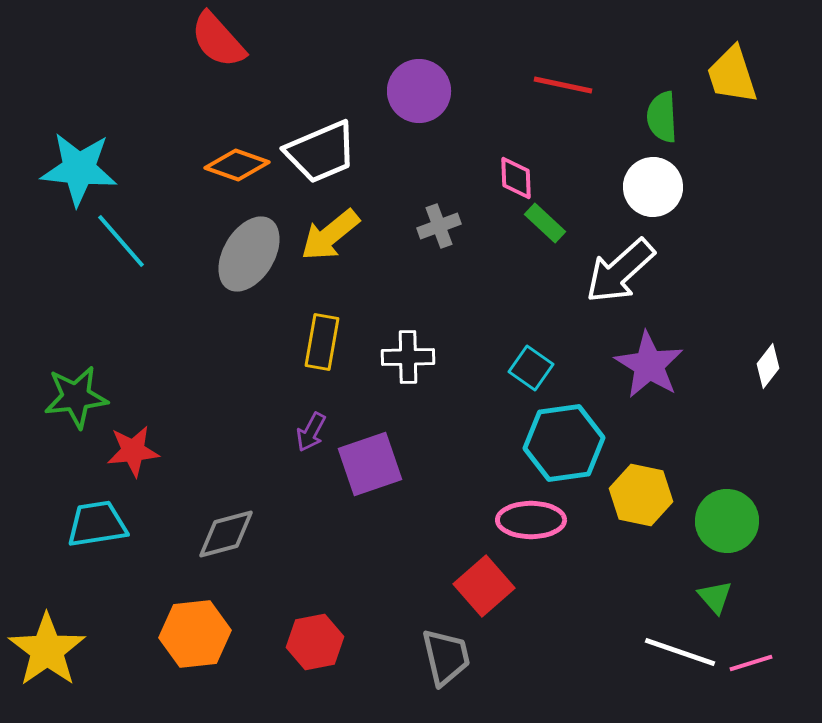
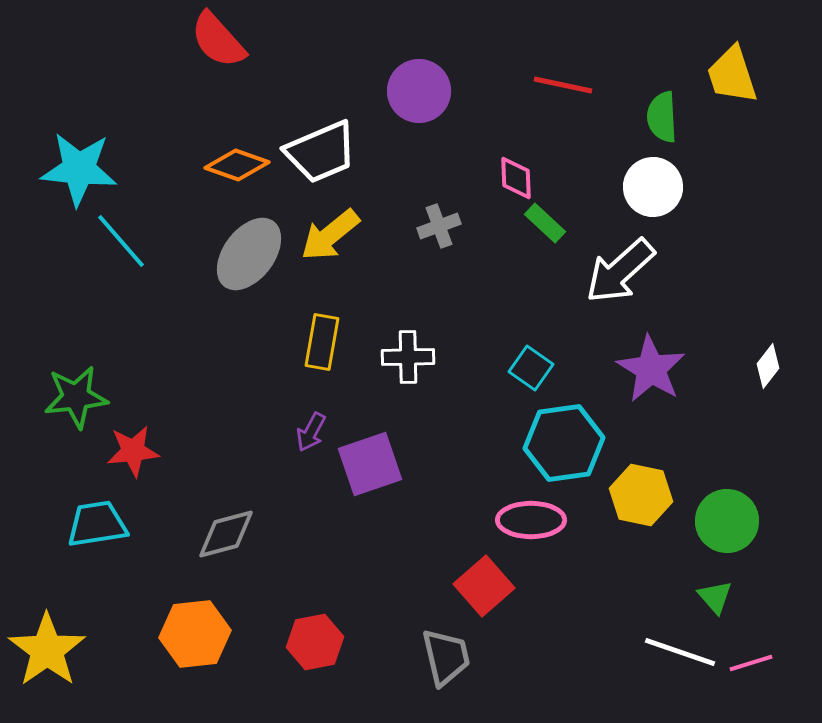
gray ellipse: rotated 6 degrees clockwise
purple star: moved 2 px right, 4 px down
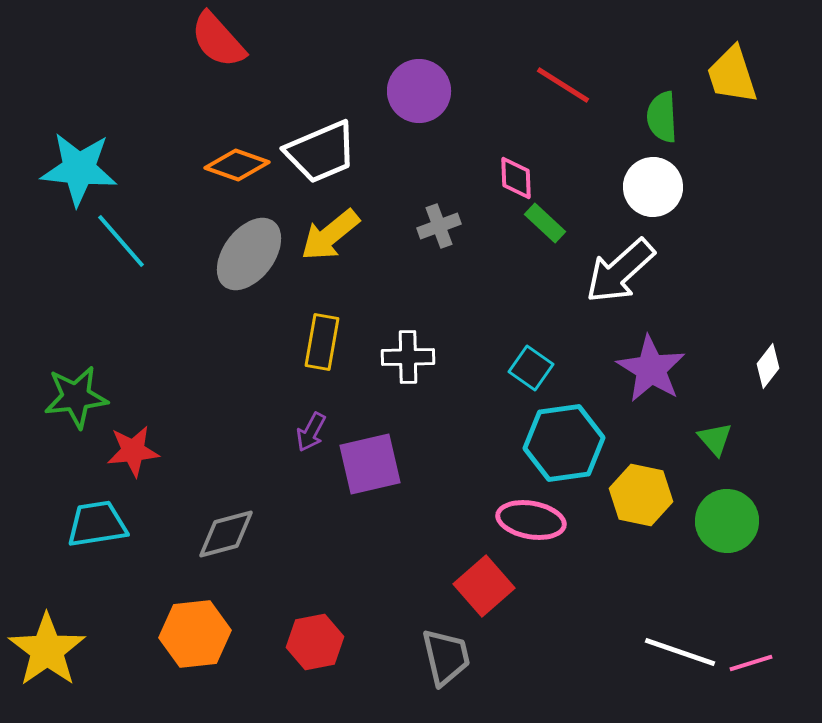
red line: rotated 20 degrees clockwise
purple square: rotated 6 degrees clockwise
pink ellipse: rotated 10 degrees clockwise
green triangle: moved 158 px up
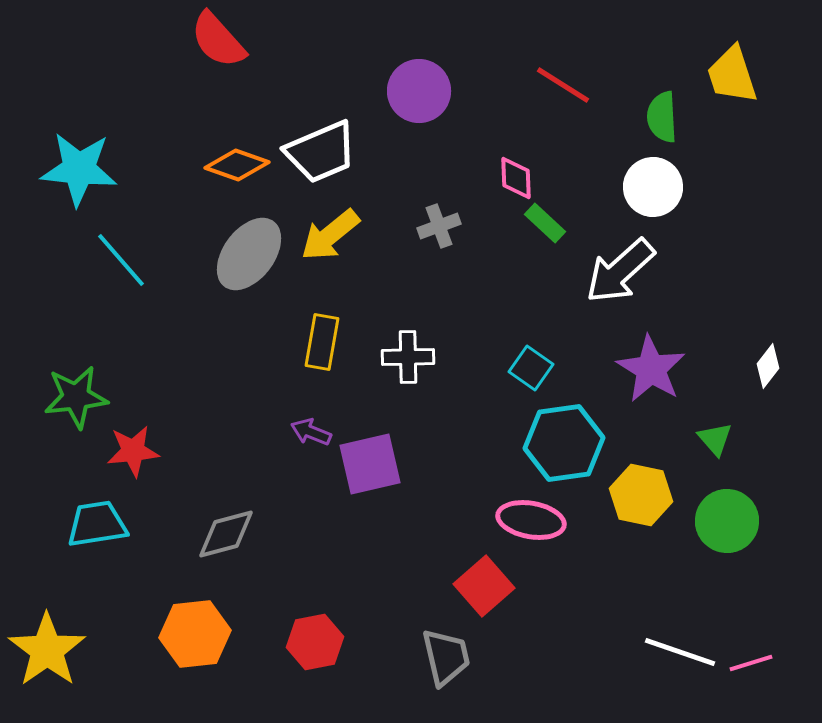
cyan line: moved 19 px down
purple arrow: rotated 84 degrees clockwise
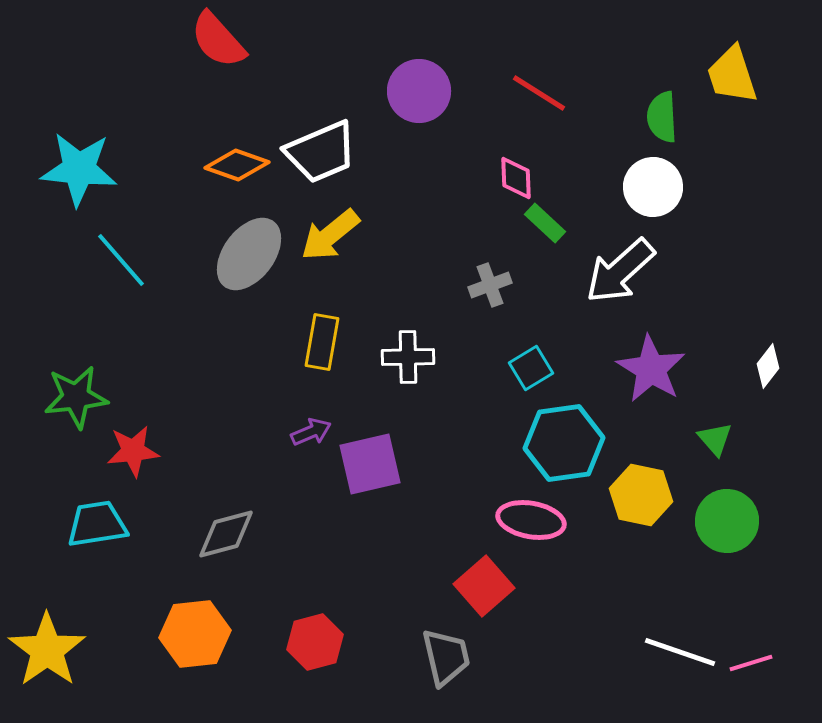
red line: moved 24 px left, 8 px down
gray cross: moved 51 px right, 59 px down
cyan square: rotated 24 degrees clockwise
purple arrow: rotated 135 degrees clockwise
red hexagon: rotated 4 degrees counterclockwise
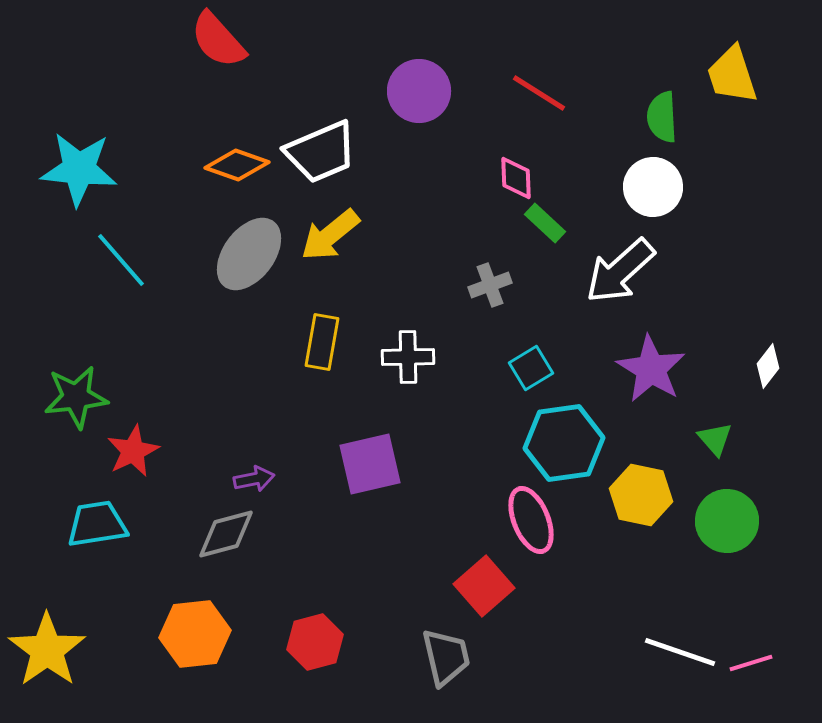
purple arrow: moved 57 px left, 47 px down; rotated 12 degrees clockwise
red star: rotated 20 degrees counterclockwise
pink ellipse: rotated 58 degrees clockwise
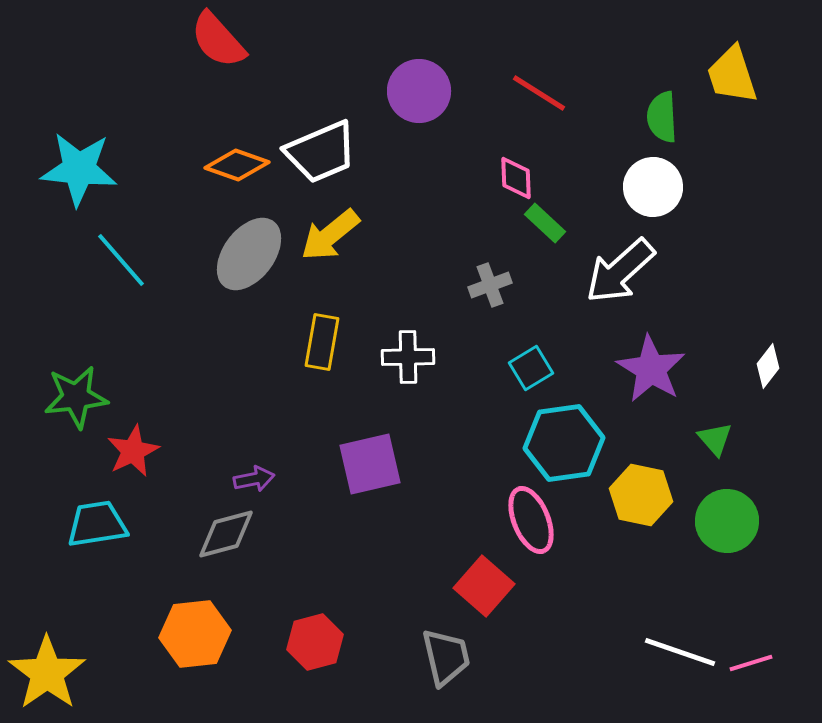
red square: rotated 8 degrees counterclockwise
yellow star: moved 23 px down
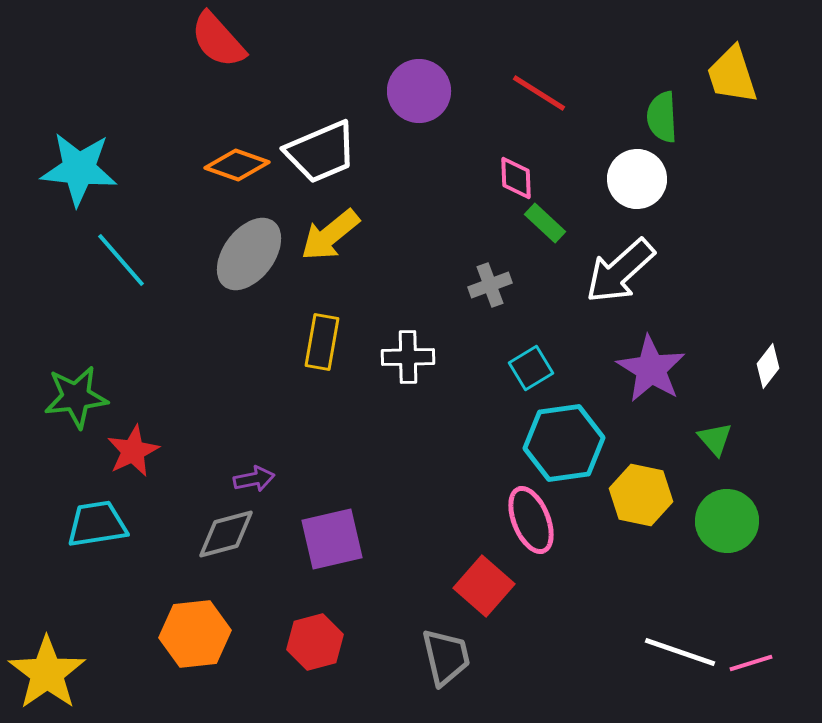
white circle: moved 16 px left, 8 px up
purple square: moved 38 px left, 75 px down
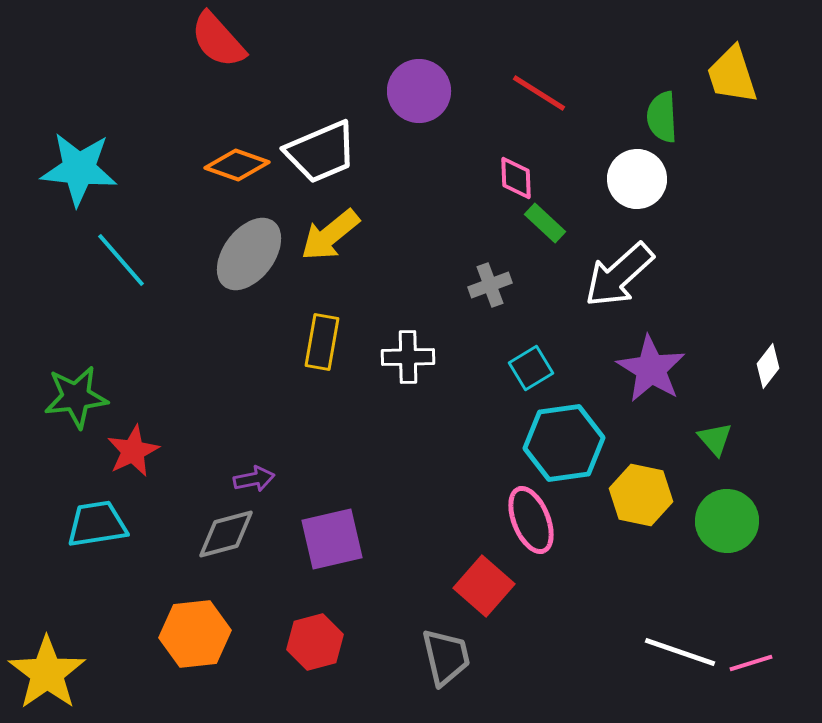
white arrow: moved 1 px left, 4 px down
